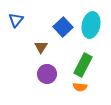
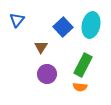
blue triangle: moved 1 px right
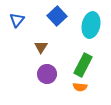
blue square: moved 6 px left, 11 px up
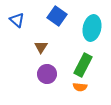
blue square: rotated 12 degrees counterclockwise
blue triangle: rotated 28 degrees counterclockwise
cyan ellipse: moved 1 px right, 3 px down
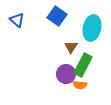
brown triangle: moved 30 px right
purple circle: moved 19 px right
orange semicircle: moved 2 px up
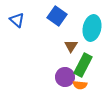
brown triangle: moved 1 px up
purple circle: moved 1 px left, 3 px down
